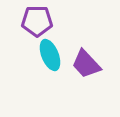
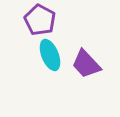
purple pentagon: moved 3 px right, 1 px up; rotated 28 degrees clockwise
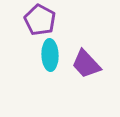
cyan ellipse: rotated 20 degrees clockwise
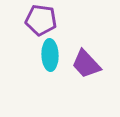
purple pentagon: moved 1 px right; rotated 20 degrees counterclockwise
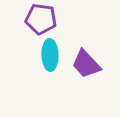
purple pentagon: moved 1 px up
